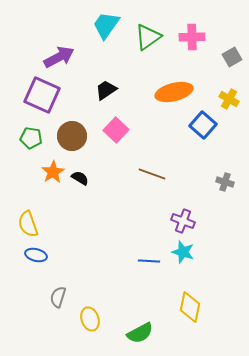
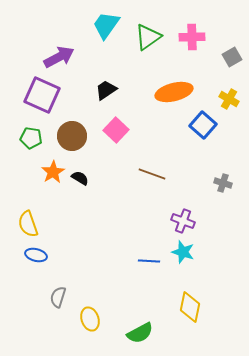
gray cross: moved 2 px left, 1 px down
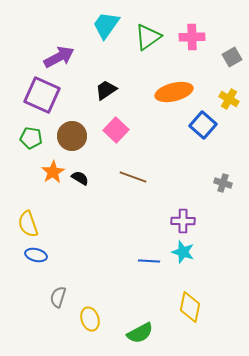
brown line: moved 19 px left, 3 px down
purple cross: rotated 20 degrees counterclockwise
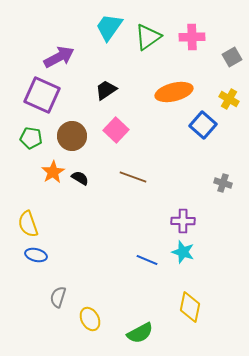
cyan trapezoid: moved 3 px right, 2 px down
blue line: moved 2 px left, 1 px up; rotated 20 degrees clockwise
yellow ellipse: rotated 10 degrees counterclockwise
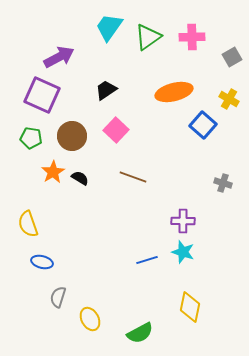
blue ellipse: moved 6 px right, 7 px down
blue line: rotated 40 degrees counterclockwise
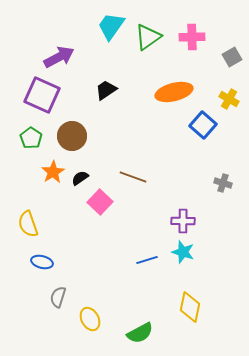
cyan trapezoid: moved 2 px right, 1 px up
pink square: moved 16 px left, 72 px down
green pentagon: rotated 25 degrees clockwise
black semicircle: rotated 66 degrees counterclockwise
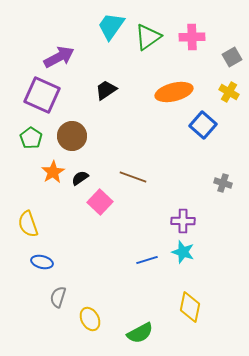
yellow cross: moved 7 px up
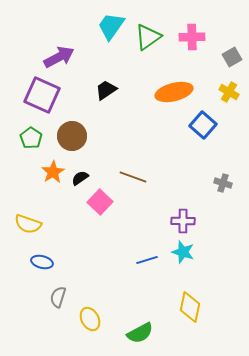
yellow semicircle: rotated 52 degrees counterclockwise
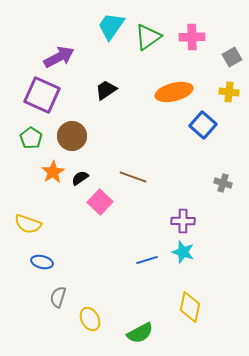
yellow cross: rotated 24 degrees counterclockwise
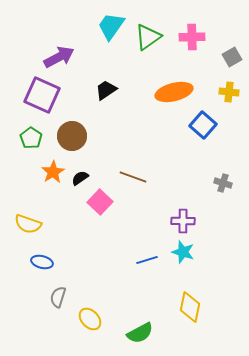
yellow ellipse: rotated 15 degrees counterclockwise
